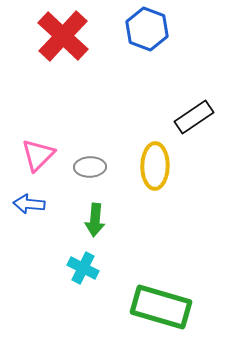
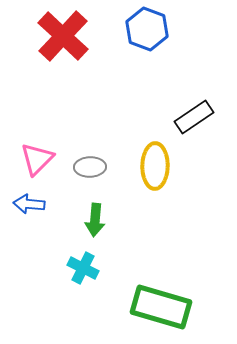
pink triangle: moved 1 px left, 4 px down
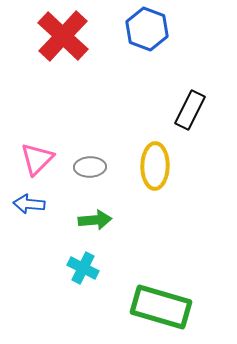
black rectangle: moved 4 px left, 7 px up; rotated 30 degrees counterclockwise
green arrow: rotated 100 degrees counterclockwise
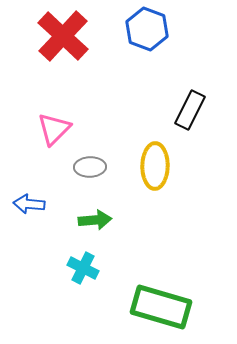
pink triangle: moved 17 px right, 30 px up
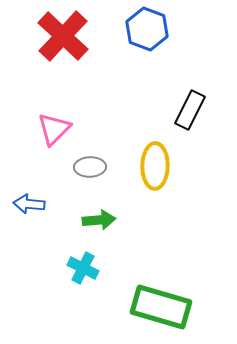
green arrow: moved 4 px right
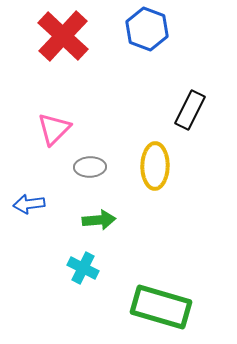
blue arrow: rotated 12 degrees counterclockwise
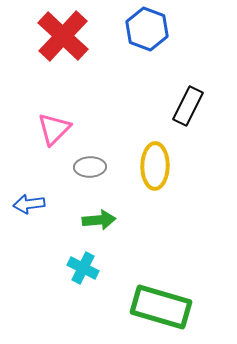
black rectangle: moved 2 px left, 4 px up
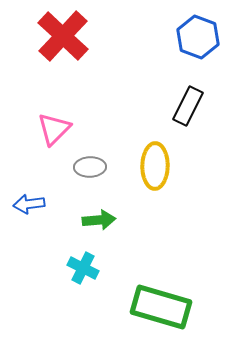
blue hexagon: moved 51 px right, 8 px down
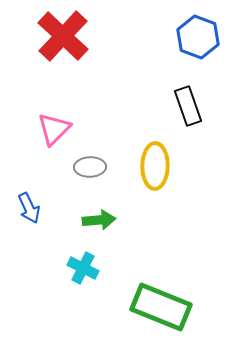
black rectangle: rotated 45 degrees counterclockwise
blue arrow: moved 4 px down; rotated 108 degrees counterclockwise
green rectangle: rotated 6 degrees clockwise
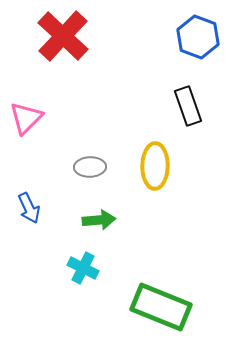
pink triangle: moved 28 px left, 11 px up
